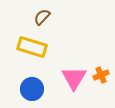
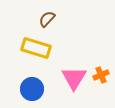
brown semicircle: moved 5 px right, 2 px down
yellow rectangle: moved 4 px right, 1 px down
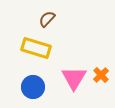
orange cross: rotated 21 degrees counterclockwise
blue circle: moved 1 px right, 2 px up
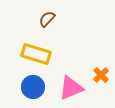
yellow rectangle: moved 6 px down
pink triangle: moved 3 px left, 10 px down; rotated 36 degrees clockwise
